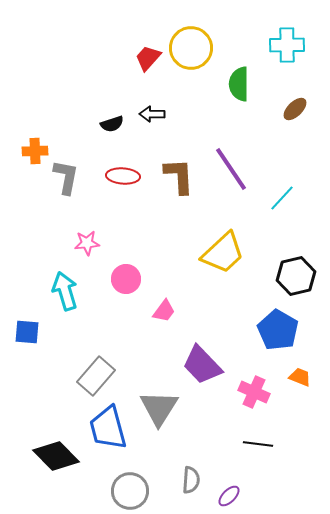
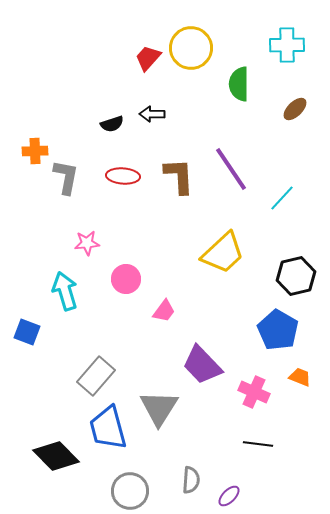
blue square: rotated 16 degrees clockwise
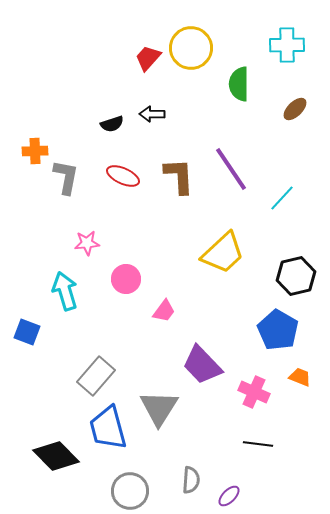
red ellipse: rotated 20 degrees clockwise
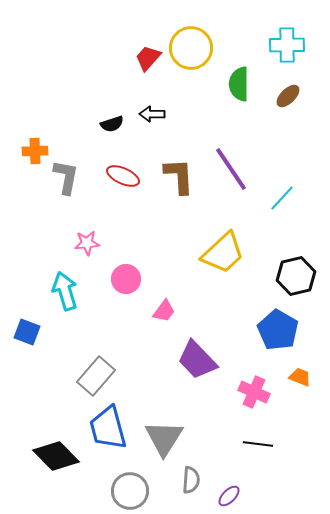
brown ellipse: moved 7 px left, 13 px up
purple trapezoid: moved 5 px left, 5 px up
gray triangle: moved 5 px right, 30 px down
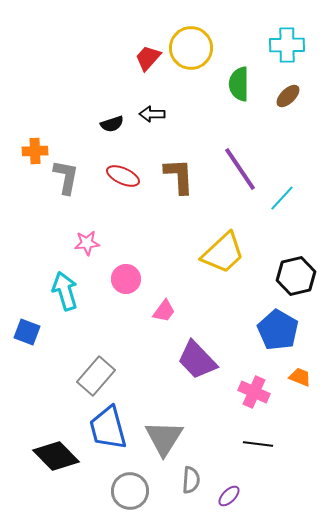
purple line: moved 9 px right
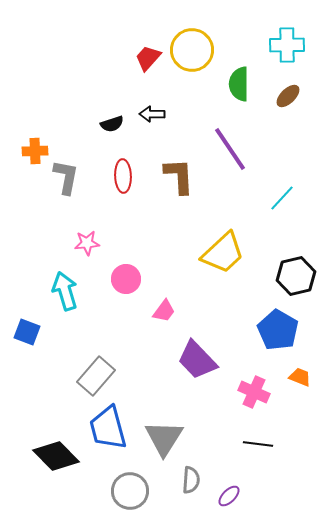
yellow circle: moved 1 px right, 2 px down
purple line: moved 10 px left, 20 px up
red ellipse: rotated 64 degrees clockwise
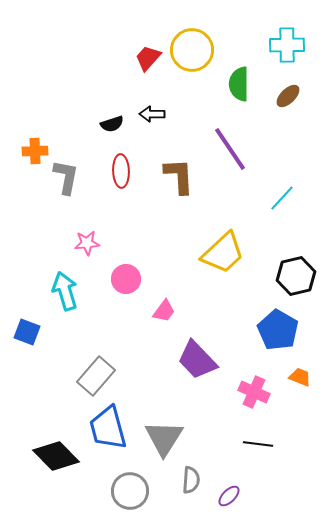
red ellipse: moved 2 px left, 5 px up
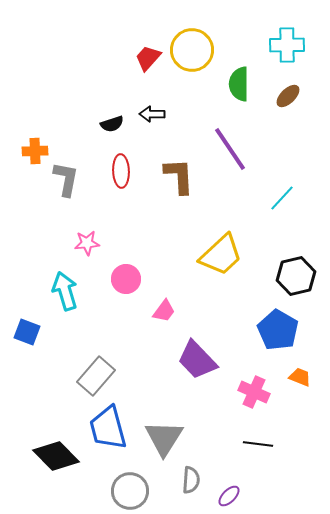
gray L-shape: moved 2 px down
yellow trapezoid: moved 2 px left, 2 px down
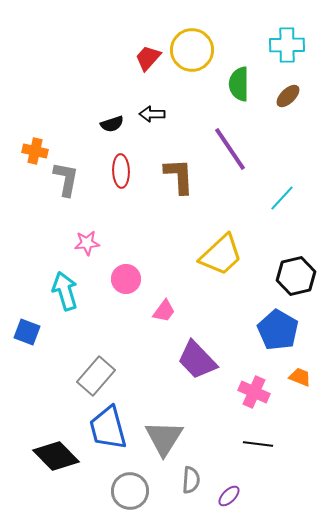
orange cross: rotated 15 degrees clockwise
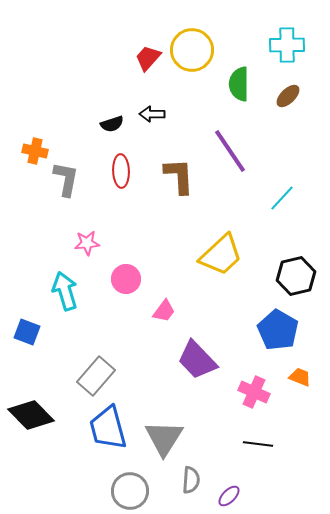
purple line: moved 2 px down
black diamond: moved 25 px left, 41 px up
